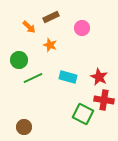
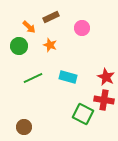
green circle: moved 14 px up
red star: moved 7 px right
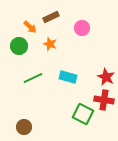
orange arrow: moved 1 px right
orange star: moved 1 px up
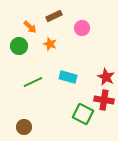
brown rectangle: moved 3 px right, 1 px up
green line: moved 4 px down
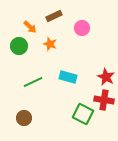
brown circle: moved 9 px up
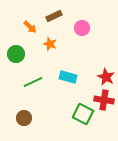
green circle: moved 3 px left, 8 px down
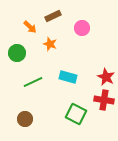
brown rectangle: moved 1 px left
green circle: moved 1 px right, 1 px up
green square: moved 7 px left
brown circle: moved 1 px right, 1 px down
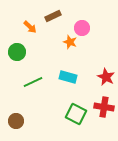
orange star: moved 20 px right, 2 px up
green circle: moved 1 px up
red cross: moved 7 px down
brown circle: moved 9 px left, 2 px down
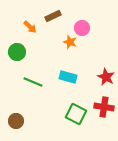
green line: rotated 48 degrees clockwise
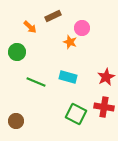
red star: rotated 18 degrees clockwise
green line: moved 3 px right
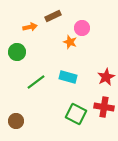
orange arrow: rotated 56 degrees counterclockwise
green line: rotated 60 degrees counterclockwise
